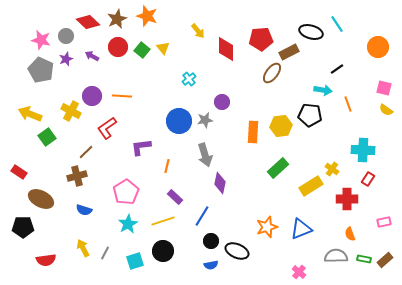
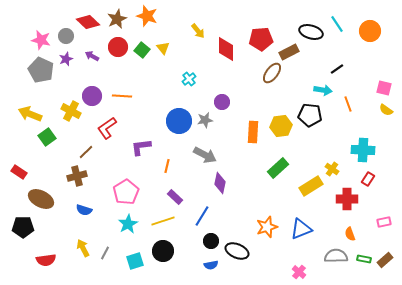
orange circle at (378, 47): moved 8 px left, 16 px up
gray arrow at (205, 155): rotated 45 degrees counterclockwise
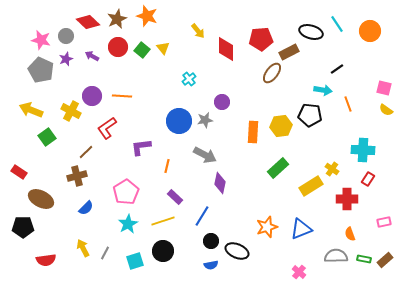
yellow arrow at (30, 114): moved 1 px right, 4 px up
blue semicircle at (84, 210): moved 2 px right, 2 px up; rotated 63 degrees counterclockwise
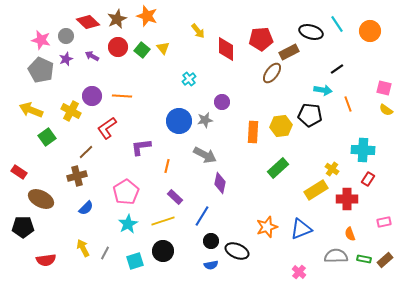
yellow rectangle at (311, 186): moved 5 px right, 4 px down
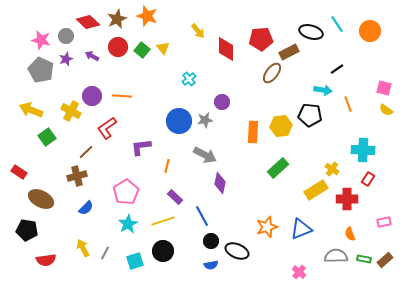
blue line at (202, 216): rotated 60 degrees counterclockwise
black pentagon at (23, 227): moved 4 px right, 3 px down; rotated 10 degrees clockwise
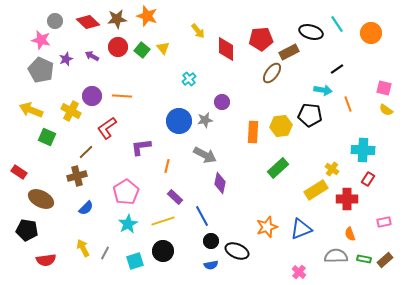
brown star at (117, 19): rotated 18 degrees clockwise
orange circle at (370, 31): moved 1 px right, 2 px down
gray circle at (66, 36): moved 11 px left, 15 px up
green square at (47, 137): rotated 30 degrees counterclockwise
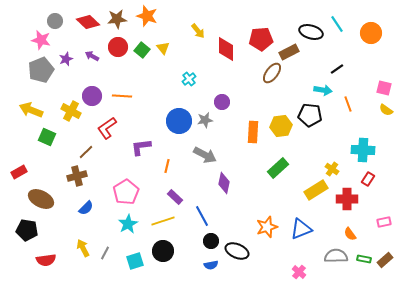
gray pentagon at (41, 70): rotated 25 degrees clockwise
red rectangle at (19, 172): rotated 63 degrees counterclockwise
purple diamond at (220, 183): moved 4 px right
orange semicircle at (350, 234): rotated 16 degrees counterclockwise
